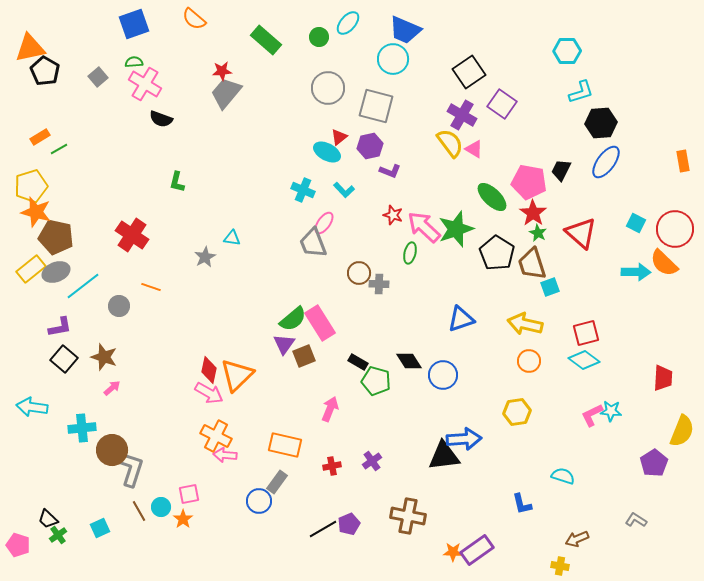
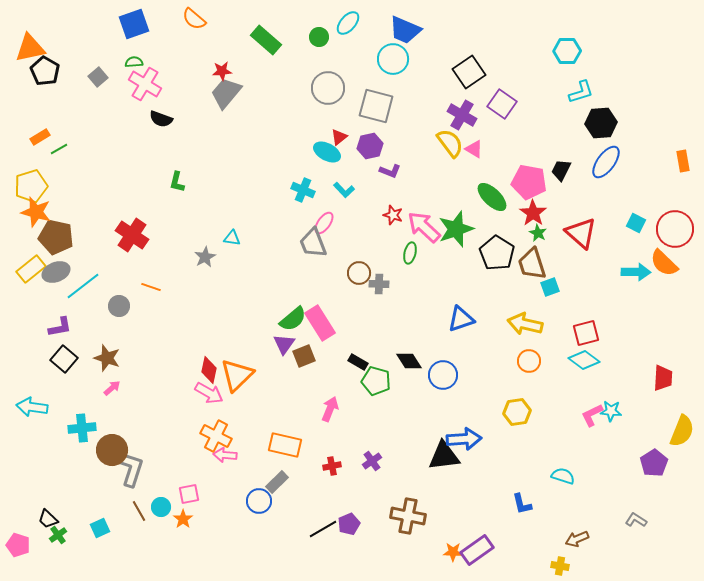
brown star at (104, 357): moved 3 px right, 1 px down
gray rectangle at (277, 482): rotated 10 degrees clockwise
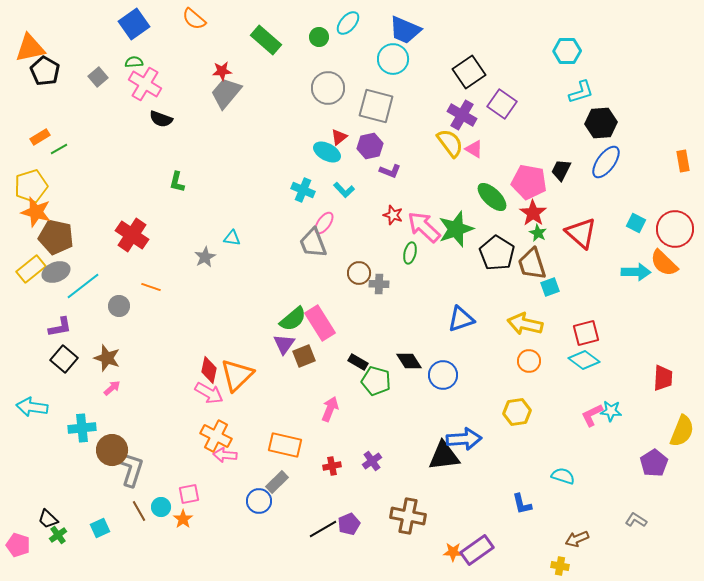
blue square at (134, 24): rotated 16 degrees counterclockwise
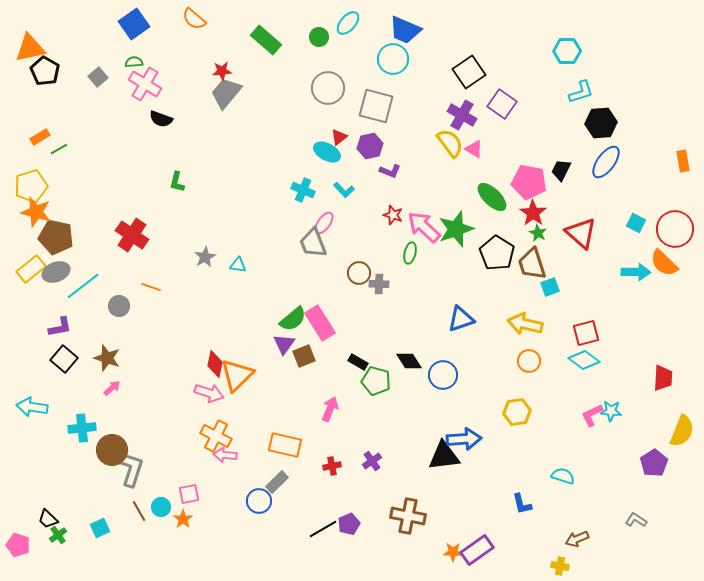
cyan triangle at (232, 238): moved 6 px right, 27 px down
red diamond at (209, 370): moved 6 px right, 6 px up
pink arrow at (209, 393): rotated 12 degrees counterclockwise
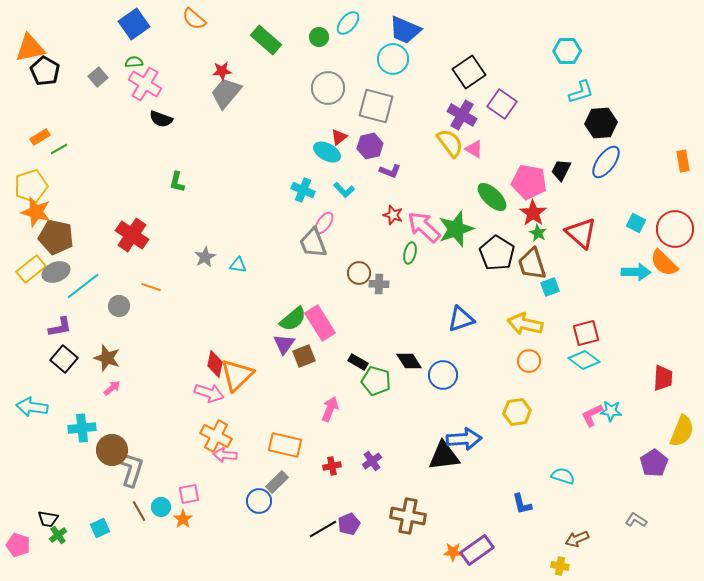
black trapezoid at (48, 519): rotated 35 degrees counterclockwise
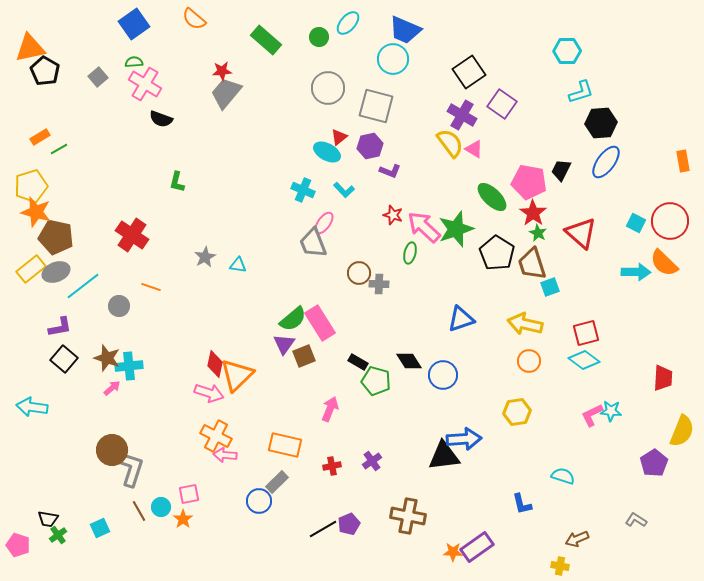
red circle at (675, 229): moved 5 px left, 8 px up
cyan cross at (82, 428): moved 47 px right, 62 px up
purple rectangle at (477, 550): moved 3 px up
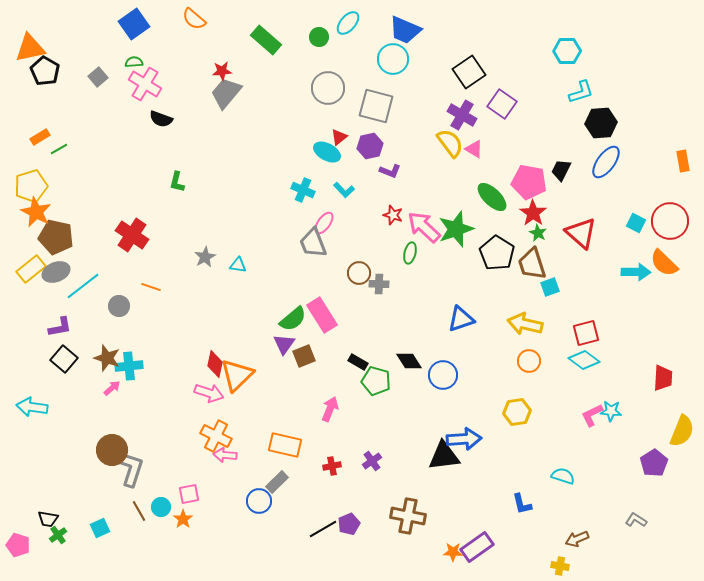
orange star at (36, 212): rotated 12 degrees clockwise
pink rectangle at (320, 323): moved 2 px right, 8 px up
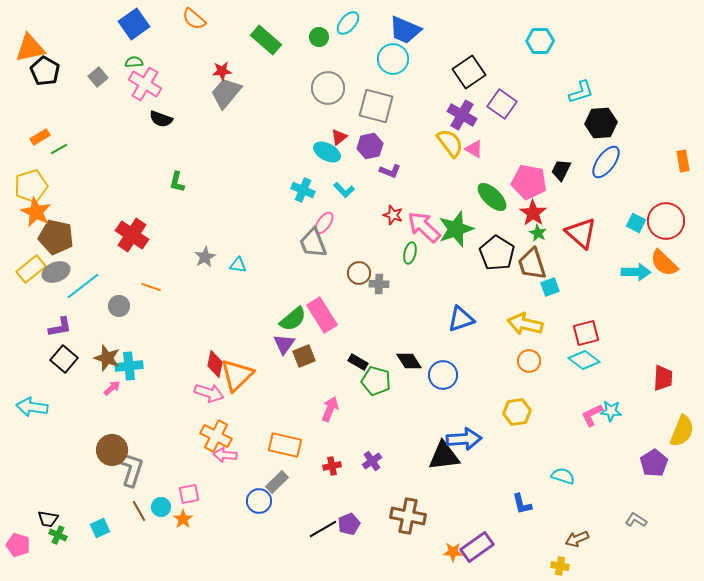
cyan hexagon at (567, 51): moved 27 px left, 10 px up
red circle at (670, 221): moved 4 px left
green cross at (58, 535): rotated 30 degrees counterclockwise
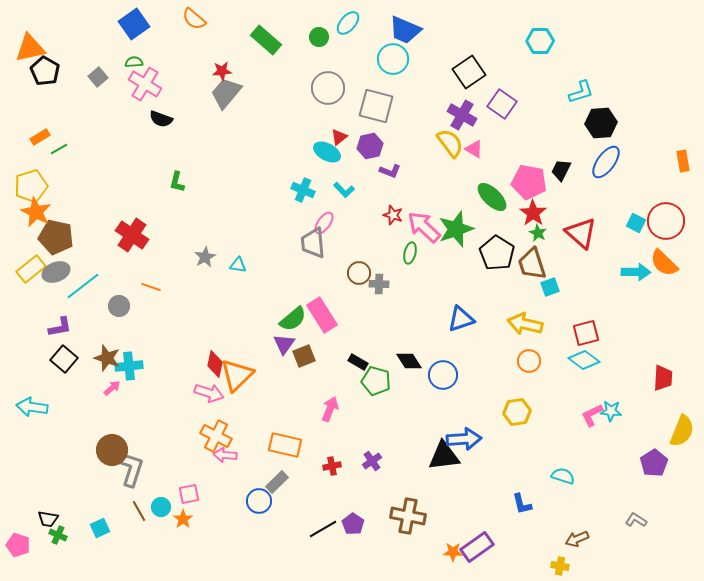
gray trapezoid at (313, 243): rotated 16 degrees clockwise
purple pentagon at (349, 524): moved 4 px right; rotated 15 degrees counterclockwise
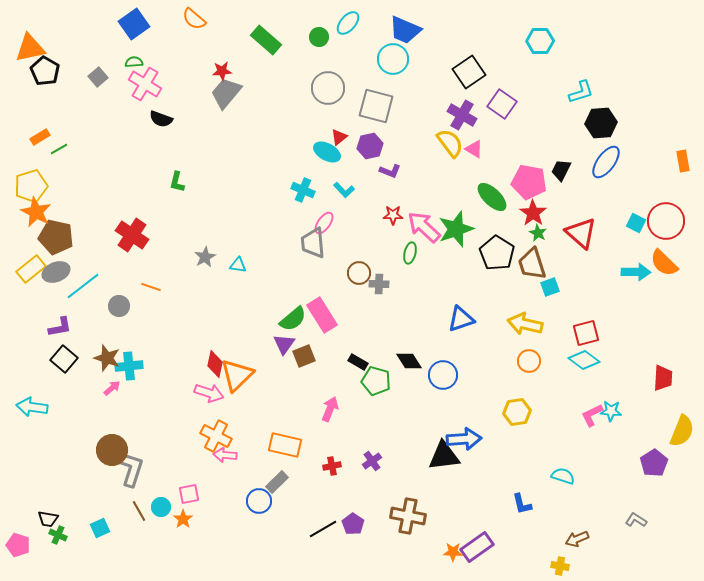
red star at (393, 215): rotated 18 degrees counterclockwise
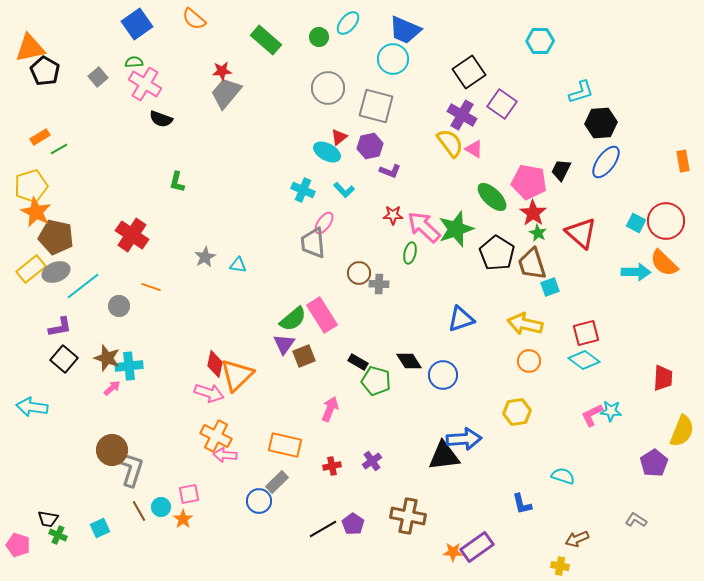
blue square at (134, 24): moved 3 px right
